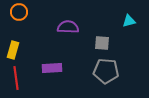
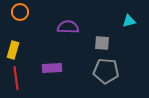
orange circle: moved 1 px right
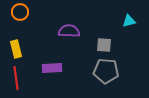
purple semicircle: moved 1 px right, 4 px down
gray square: moved 2 px right, 2 px down
yellow rectangle: moved 3 px right, 1 px up; rotated 30 degrees counterclockwise
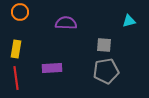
purple semicircle: moved 3 px left, 8 px up
yellow rectangle: rotated 24 degrees clockwise
gray pentagon: rotated 15 degrees counterclockwise
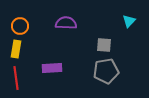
orange circle: moved 14 px down
cyan triangle: rotated 32 degrees counterclockwise
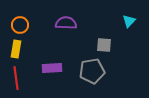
orange circle: moved 1 px up
gray pentagon: moved 14 px left
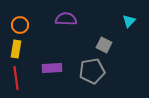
purple semicircle: moved 4 px up
gray square: rotated 21 degrees clockwise
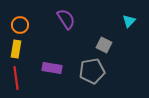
purple semicircle: rotated 55 degrees clockwise
purple rectangle: rotated 12 degrees clockwise
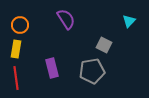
purple rectangle: rotated 66 degrees clockwise
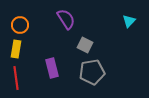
gray square: moved 19 px left
gray pentagon: moved 1 px down
